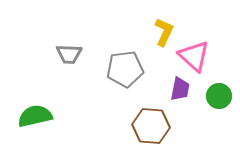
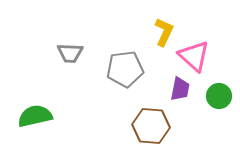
gray trapezoid: moved 1 px right, 1 px up
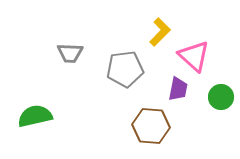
yellow L-shape: moved 4 px left; rotated 20 degrees clockwise
purple trapezoid: moved 2 px left
green circle: moved 2 px right, 1 px down
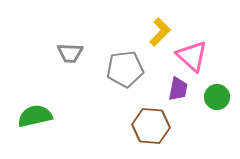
pink triangle: moved 2 px left
green circle: moved 4 px left
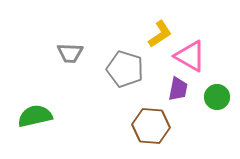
yellow L-shape: moved 2 px down; rotated 12 degrees clockwise
pink triangle: moved 2 px left; rotated 12 degrees counterclockwise
gray pentagon: rotated 24 degrees clockwise
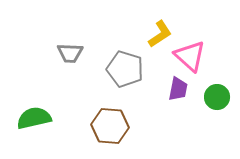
pink triangle: rotated 12 degrees clockwise
green semicircle: moved 1 px left, 2 px down
brown hexagon: moved 41 px left
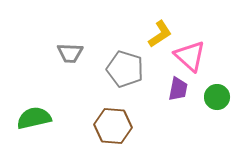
brown hexagon: moved 3 px right
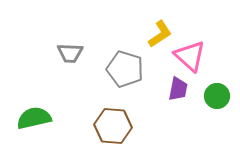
green circle: moved 1 px up
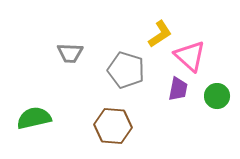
gray pentagon: moved 1 px right, 1 px down
